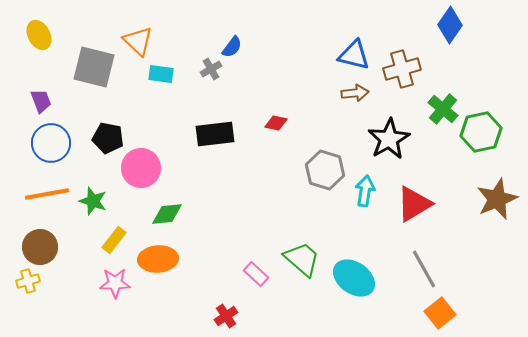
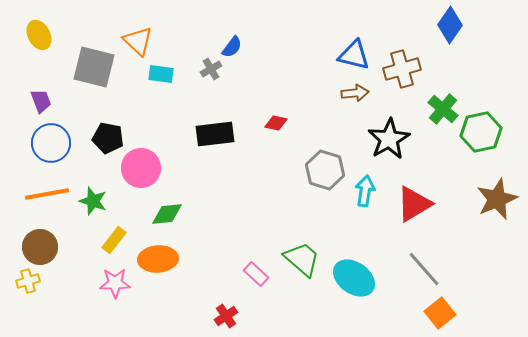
gray line: rotated 12 degrees counterclockwise
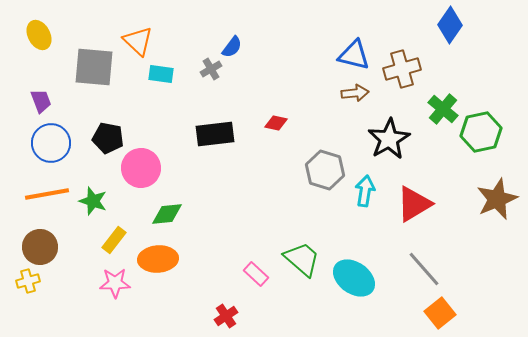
gray square: rotated 9 degrees counterclockwise
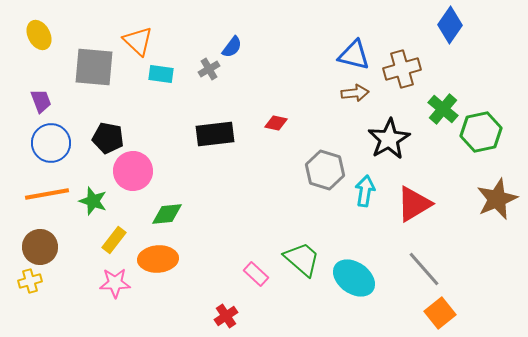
gray cross: moved 2 px left
pink circle: moved 8 px left, 3 px down
yellow cross: moved 2 px right
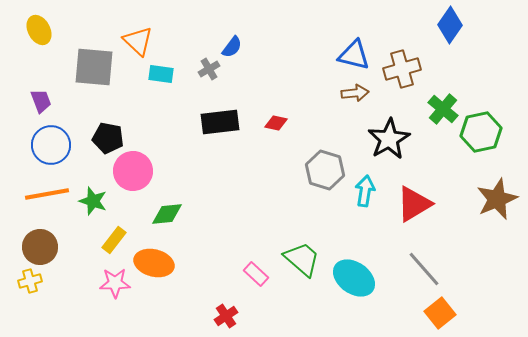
yellow ellipse: moved 5 px up
black rectangle: moved 5 px right, 12 px up
blue circle: moved 2 px down
orange ellipse: moved 4 px left, 4 px down; rotated 18 degrees clockwise
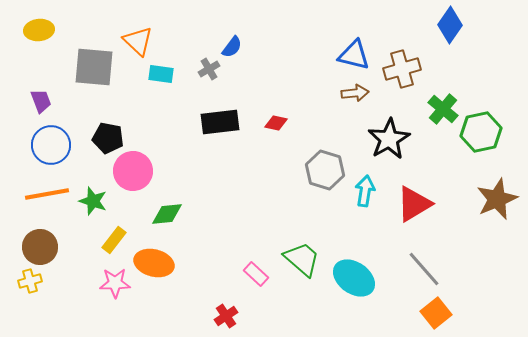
yellow ellipse: rotated 68 degrees counterclockwise
orange square: moved 4 px left
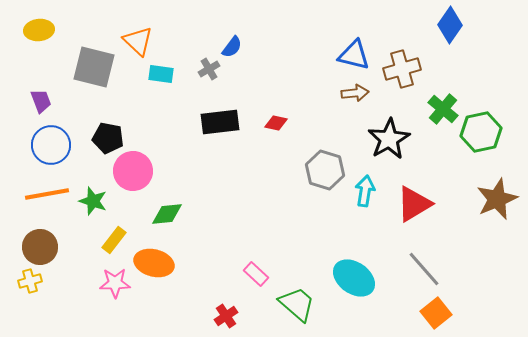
gray square: rotated 9 degrees clockwise
green trapezoid: moved 5 px left, 45 px down
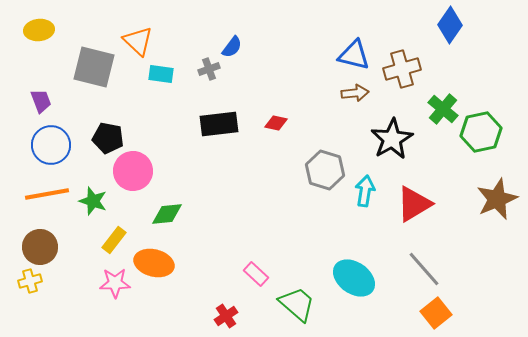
gray cross: rotated 10 degrees clockwise
black rectangle: moved 1 px left, 2 px down
black star: moved 3 px right
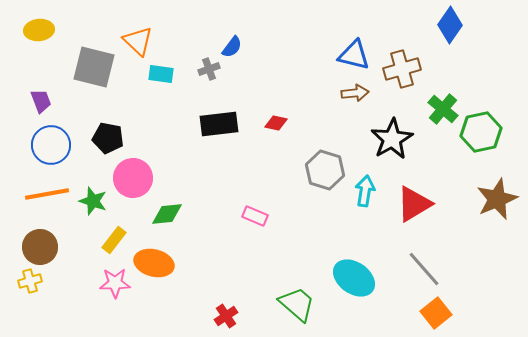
pink circle: moved 7 px down
pink rectangle: moved 1 px left, 58 px up; rotated 20 degrees counterclockwise
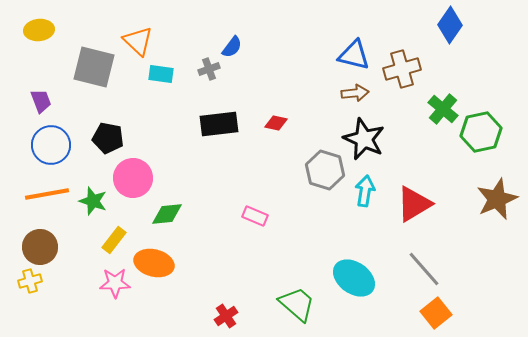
black star: moved 28 px left; rotated 18 degrees counterclockwise
